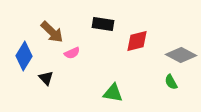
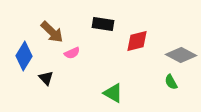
green triangle: rotated 20 degrees clockwise
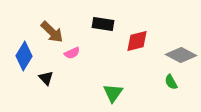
green triangle: rotated 35 degrees clockwise
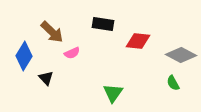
red diamond: moved 1 px right; rotated 20 degrees clockwise
green semicircle: moved 2 px right, 1 px down
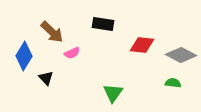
red diamond: moved 4 px right, 4 px down
green semicircle: rotated 126 degrees clockwise
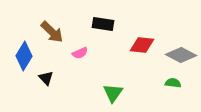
pink semicircle: moved 8 px right
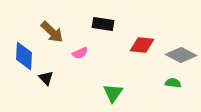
blue diamond: rotated 28 degrees counterclockwise
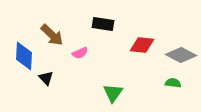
brown arrow: moved 3 px down
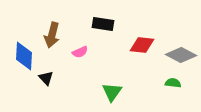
brown arrow: rotated 60 degrees clockwise
pink semicircle: moved 1 px up
green triangle: moved 1 px left, 1 px up
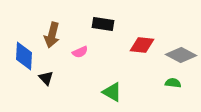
green triangle: rotated 35 degrees counterclockwise
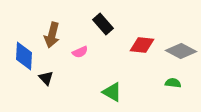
black rectangle: rotated 40 degrees clockwise
gray diamond: moved 4 px up
